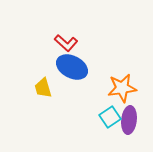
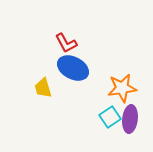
red L-shape: rotated 20 degrees clockwise
blue ellipse: moved 1 px right, 1 px down
purple ellipse: moved 1 px right, 1 px up
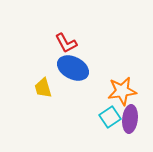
orange star: moved 3 px down
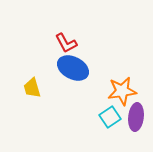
yellow trapezoid: moved 11 px left
purple ellipse: moved 6 px right, 2 px up
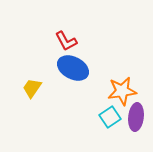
red L-shape: moved 2 px up
yellow trapezoid: rotated 50 degrees clockwise
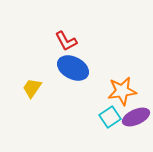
purple ellipse: rotated 60 degrees clockwise
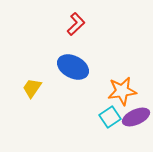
red L-shape: moved 10 px right, 17 px up; rotated 105 degrees counterclockwise
blue ellipse: moved 1 px up
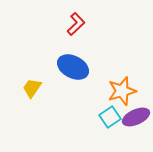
orange star: rotated 8 degrees counterclockwise
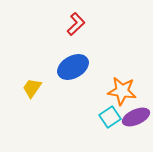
blue ellipse: rotated 56 degrees counterclockwise
orange star: rotated 24 degrees clockwise
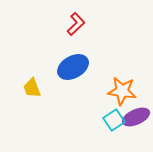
yellow trapezoid: rotated 55 degrees counterclockwise
cyan square: moved 4 px right, 3 px down
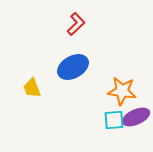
cyan square: rotated 30 degrees clockwise
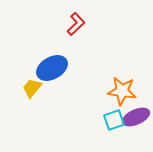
blue ellipse: moved 21 px left, 1 px down
yellow trapezoid: rotated 60 degrees clockwise
cyan square: rotated 15 degrees counterclockwise
